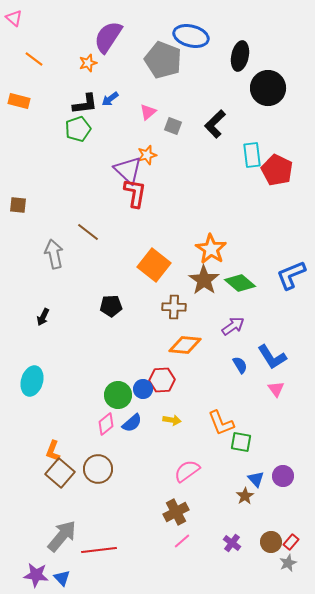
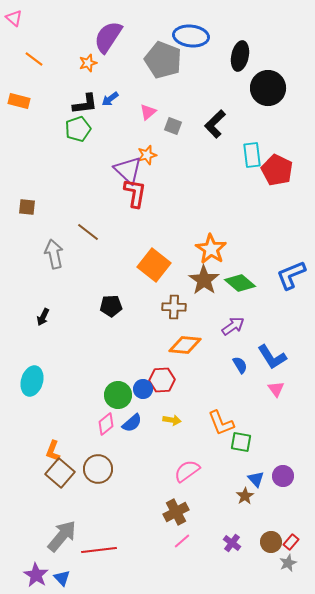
blue ellipse at (191, 36): rotated 8 degrees counterclockwise
brown square at (18, 205): moved 9 px right, 2 px down
purple star at (36, 575): rotated 25 degrees clockwise
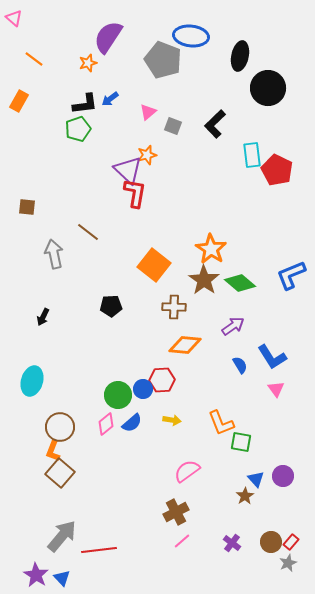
orange rectangle at (19, 101): rotated 75 degrees counterclockwise
brown circle at (98, 469): moved 38 px left, 42 px up
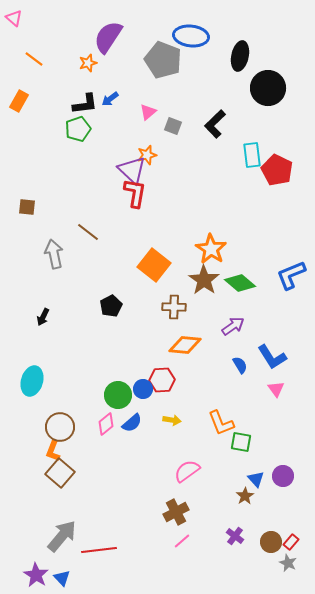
purple triangle at (128, 170): moved 4 px right
black pentagon at (111, 306): rotated 25 degrees counterclockwise
purple cross at (232, 543): moved 3 px right, 7 px up
gray star at (288, 563): rotated 24 degrees counterclockwise
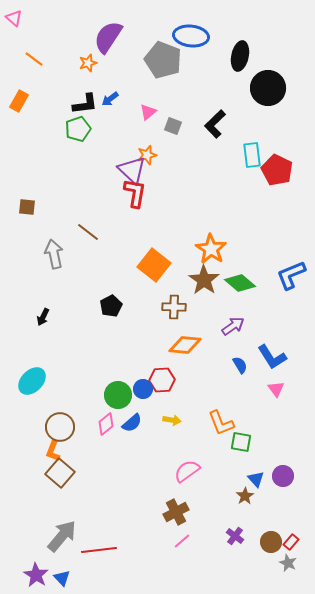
cyan ellipse at (32, 381): rotated 28 degrees clockwise
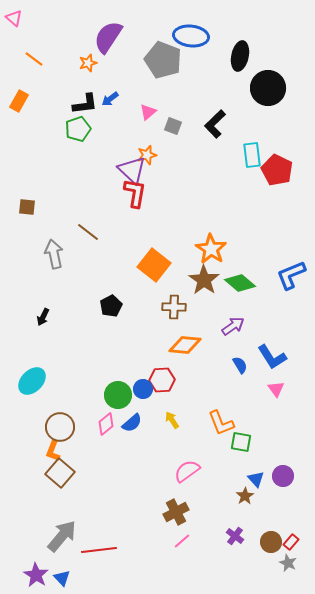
yellow arrow at (172, 420): rotated 132 degrees counterclockwise
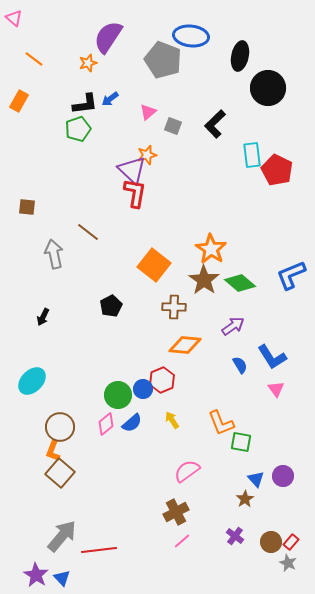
red hexagon at (162, 380): rotated 20 degrees counterclockwise
brown star at (245, 496): moved 3 px down
